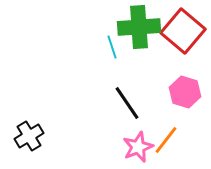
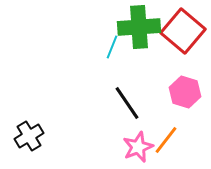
cyan line: rotated 40 degrees clockwise
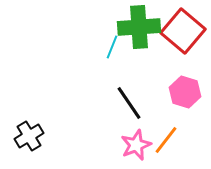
black line: moved 2 px right
pink star: moved 2 px left, 2 px up
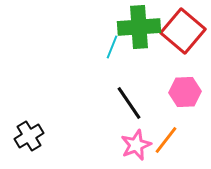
pink hexagon: rotated 20 degrees counterclockwise
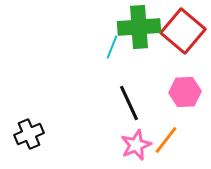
black line: rotated 9 degrees clockwise
black cross: moved 2 px up; rotated 8 degrees clockwise
